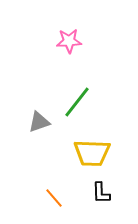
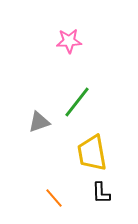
yellow trapezoid: rotated 78 degrees clockwise
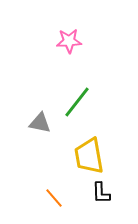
gray triangle: moved 1 px right, 1 px down; rotated 30 degrees clockwise
yellow trapezoid: moved 3 px left, 3 px down
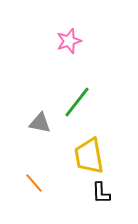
pink star: rotated 15 degrees counterclockwise
orange line: moved 20 px left, 15 px up
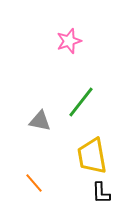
green line: moved 4 px right
gray triangle: moved 2 px up
yellow trapezoid: moved 3 px right
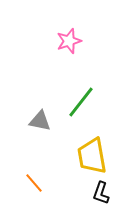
black L-shape: rotated 20 degrees clockwise
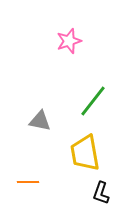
green line: moved 12 px right, 1 px up
yellow trapezoid: moved 7 px left, 3 px up
orange line: moved 6 px left, 1 px up; rotated 50 degrees counterclockwise
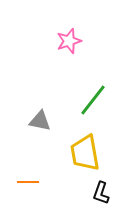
green line: moved 1 px up
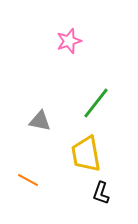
green line: moved 3 px right, 3 px down
yellow trapezoid: moved 1 px right, 1 px down
orange line: moved 2 px up; rotated 30 degrees clockwise
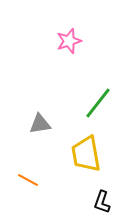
green line: moved 2 px right
gray triangle: moved 3 px down; rotated 20 degrees counterclockwise
black L-shape: moved 1 px right, 9 px down
